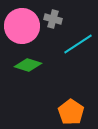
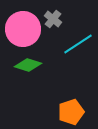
gray cross: rotated 24 degrees clockwise
pink circle: moved 1 px right, 3 px down
orange pentagon: rotated 20 degrees clockwise
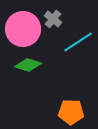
cyan line: moved 2 px up
orange pentagon: rotated 20 degrees clockwise
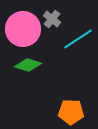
gray cross: moved 1 px left
cyan line: moved 3 px up
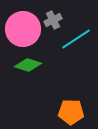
gray cross: moved 1 px right, 1 px down; rotated 24 degrees clockwise
cyan line: moved 2 px left
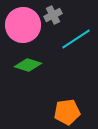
gray cross: moved 5 px up
pink circle: moved 4 px up
orange pentagon: moved 4 px left; rotated 10 degrees counterclockwise
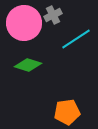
pink circle: moved 1 px right, 2 px up
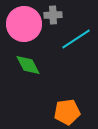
gray cross: rotated 24 degrees clockwise
pink circle: moved 1 px down
green diamond: rotated 44 degrees clockwise
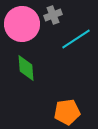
gray cross: rotated 18 degrees counterclockwise
pink circle: moved 2 px left
green diamond: moved 2 px left, 3 px down; rotated 24 degrees clockwise
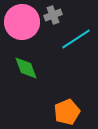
pink circle: moved 2 px up
green diamond: rotated 16 degrees counterclockwise
orange pentagon: rotated 15 degrees counterclockwise
